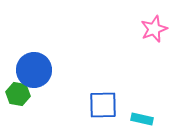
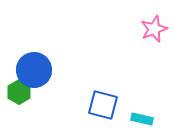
green hexagon: moved 1 px right, 2 px up; rotated 20 degrees clockwise
blue square: rotated 16 degrees clockwise
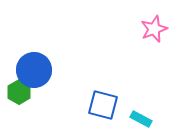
cyan rectangle: moved 1 px left; rotated 15 degrees clockwise
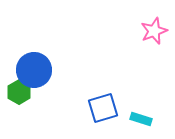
pink star: moved 2 px down
blue square: moved 3 px down; rotated 32 degrees counterclockwise
cyan rectangle: rotated 10 degrees counterclockwise
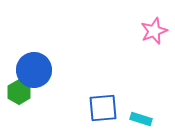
blue square: rotated 12 degrees clockwise
